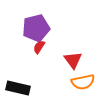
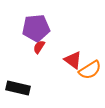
purple pentagon: rotated 8 degrees clockwise
red triangle: rotated 18 degrees counterclockwise
orange semicircle: moved 7 px right, 12 px up; rotated 20 degrees counterclockwise
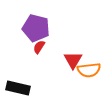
purple pentagon: rotated 20 degrees clockwise
red triangle: rotated 24 degrees clockwise
orange semicircle: moved 1 px left; rotated 25 degrees clockwise
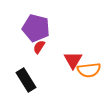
black rectangle: moved 8 px right, 8 px up; rotated 45 degrees clockwise
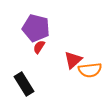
red triangle: rotated 18 degrees clockwise
orange semicircle: moved 1 px right
black rectangle: moved 2 px left, 4 px down
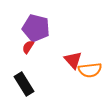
red semicircle: moved 11 px left
red triangle: rotated 30 degrees counterclockwise
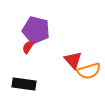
purple pentagon: moved 2 px down
orange semicircle: moved 1 px left, 1 px down; rotated 10 degrees counterclockwise
black rectangle: rotated 50 degrees counterclockwise
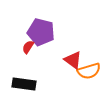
purple pentagon: moved 5 px right, 2 px down
red triangle: rotated 12 degrees counterclockwise
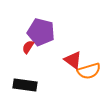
black rectangle: moved 1 px right, 1 px down
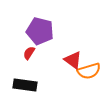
purple pentagon: moved 1 px left, 1 px up
red semicircle: moved 1 px right, 6 px down
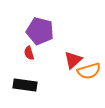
red semicircle: rotated 48 degrees counterclockwise
red triangle: rotated 42 degrees clockwise
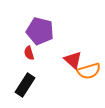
red triangle: rotated 36 degrees counterclockwise
black rectangle: rotated 65 degrees counterclockwise
